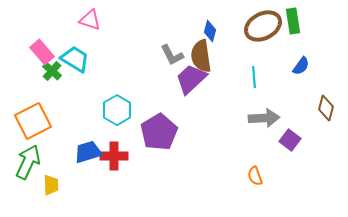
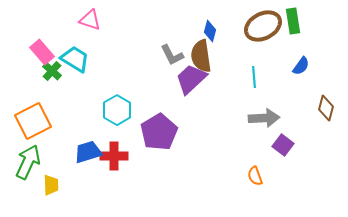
purple square: moved 7 px left, 5 px down
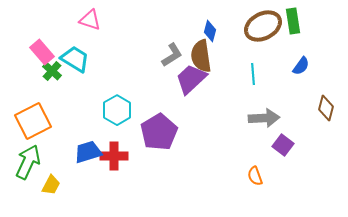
gray L-shape: rotated 95 degrees counterclockwise
cyan line: moved 1 px left, 3 px up
yellow trapezoid: rotated 30 degrees clockwise
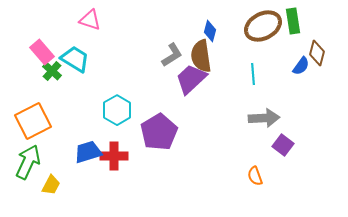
brown diamond: moved 9 px left, 55 px up
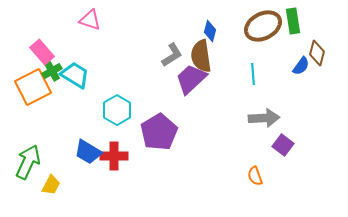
cyan trapezoid: moved 16 px down
green cross: rotated 18 degrees clockwise
orange square: moved 34 px up
blue trapezoid: rotated 132 degrees counterclockwise
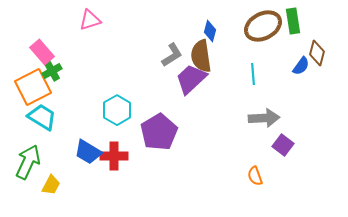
pink triangle: rotated 35 degrees counterclockwise
cyan trapezoid: moved 33 px left, 42 px down
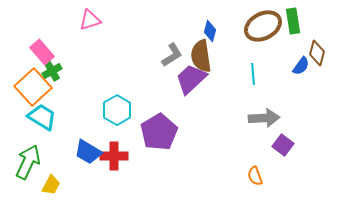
orange square: rotated 15 degrees counterclockwise
